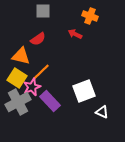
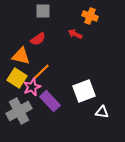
gray cross: moved 1 px right, 9 px down
white triangle: rotated 16 degrees counterclockwise
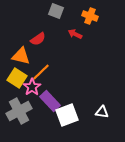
gray square: moved 13 px right; rotated 21 degrees clockwise
pink star: rotated 12 degrees counterclockwise
white square: moved 17 px left, 24 px down
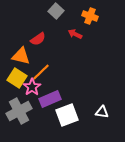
gray square: rotated 21 degrees clockwise
purple rectangle: moved 2 px up; rotated 70 degrees counterclockwise
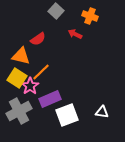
pink star: moved 2 px left, 1 px up
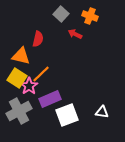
gray square: moved 5 px right, 3 px down
red semicircle: rotated 42 degrees counterclockwise
orange line: moved 2 px down
pink star: moved 1 px left
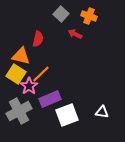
orange cross: moved 1 px left
yellow square: moved 1 px left, 4 px up
